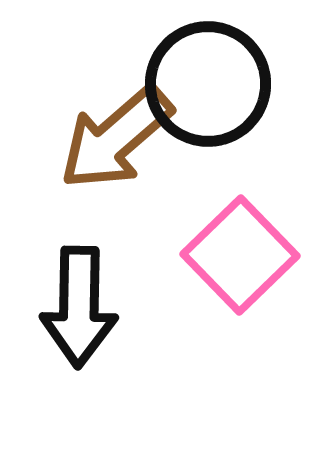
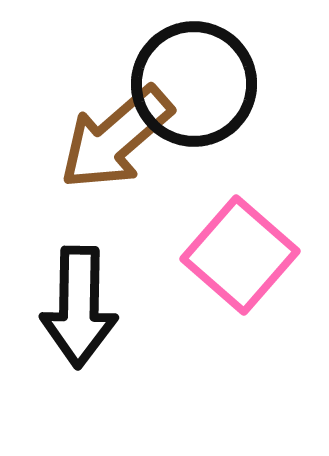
black circle: moved 14 px left
pink square: rotated 5 degrees counterclockwise
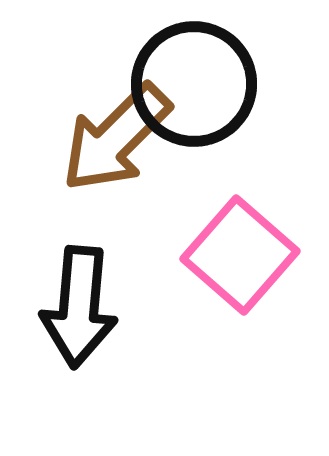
brown arrow: rotated 4 degrees counterclockwise
black arrow: rotated 4 degrees clockwise
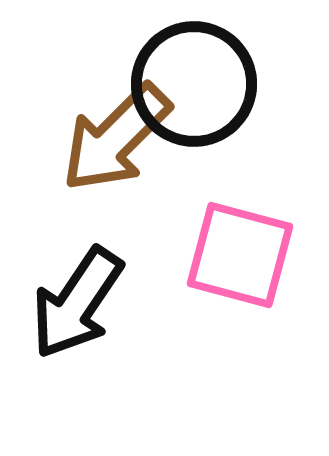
pink square: rotated 26 degrees counterclockwise
black arrow: moved 2 px left, 4 px up; rotated 29 degrees clockwise
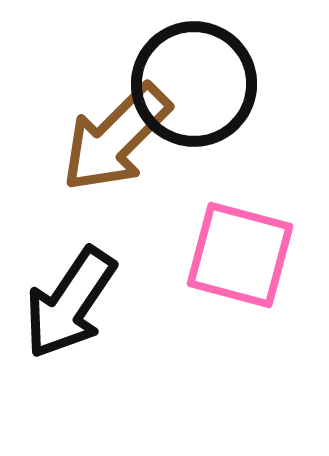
black arrow: moved 7 px left
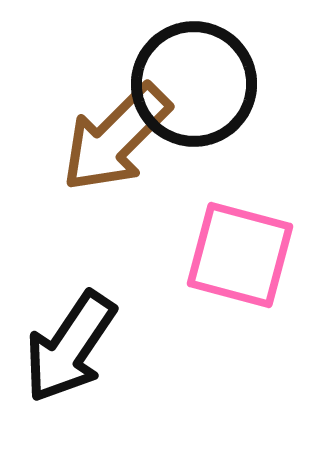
black arrow: moved 44 px down
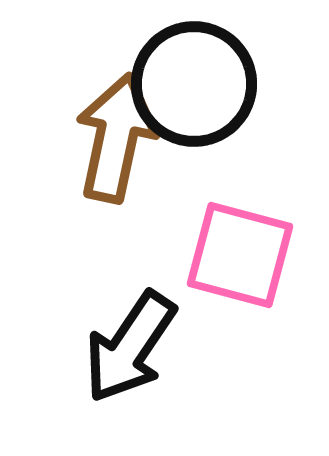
brown arrow: rotated 147 degrees clockwise
black arrow: moved 60 px right
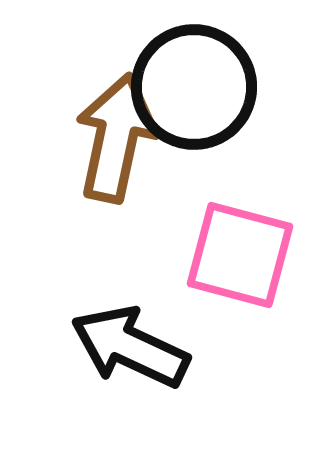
black circle: moved 3 px down
black arrow: rotated 81 degrees clockwise
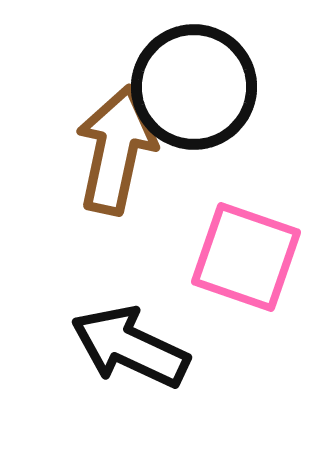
brown arrow: moved 12 px down
pink square: moved 6 px right, 2 px down; rotated 4 degrees clockwise
